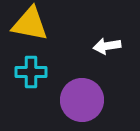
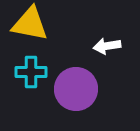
purple circle: moved 6 px left, 11 px up
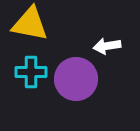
purple circle: moved 10 px up
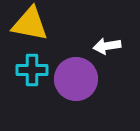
cyan cross: moved 1 px right, 2 px up
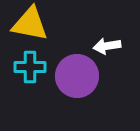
cyan cross: moved 2 px left, 3 px up
purple circle: moved 1 px right, 3 px up
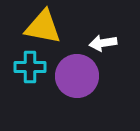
yellow triangle: moved 13 px right, 3 px down
white arrow: moved 4 px left, 3 px up
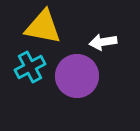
white arrow: moved 1 px up
cyan cross: rotated 28 degrees counterclockwise
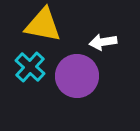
yellow triangle: moved 2 px up
cyan cross: rotated 20 degrees counterclockwise
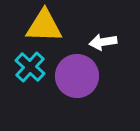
yellow triangle: moved 1 px right, 1 px down; rotated 9 degrees counterclockwise
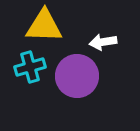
cyan cross: rotated 32 degrees clockwise
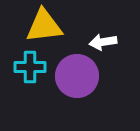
yellow triangle: rotated 9 degrees counterclockwise
cyan cross: rotated 16 degrees clockwise
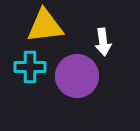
yellow triangle: moved 1 px right
white arrow: rotated 88 degrees counterclockwise
